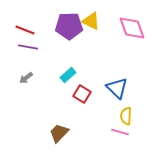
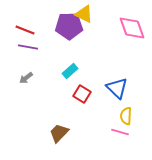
yellow triangle: moved 7 px left, 7 px up
cyan rectangle: moved 2 px right, 4 px up
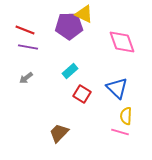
pink diamond: moved 10 px left, 14 px down
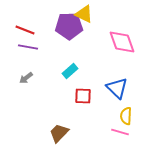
red square: moved 1 px right, 2 px down; rotated 30 degrees counterclockwise
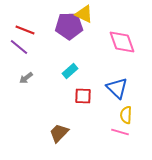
purple line: moved 9 px left; rotated 30 degrees clockwise
yellow semicircle: moved 1 px up
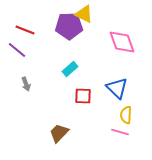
purple line: moved 2 px left, 3 px down
cyan rectangle: moved 2 px up
gray arrow: moved 6 px down; rotated 72 degrees counterclockwise
